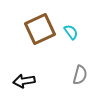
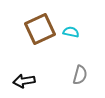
cyan semicircle: rotated 42 degrees counterclockwise
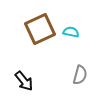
black arrow: rotated 120 degrees counterclockwise
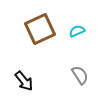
cyan semicircle: moved 6 px right, 1 px up; rotated 35 degrees counterclockwise
gray semicircle: rotated 48 degrees counterclockwise
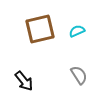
brown square: rotated 12 degrees clockwise
gray semicircle: moved 1 px left
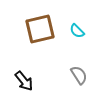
cyan semicircle: rotated 112 degrees counterclockwise
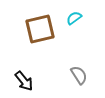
cyan semicircle: moved 3 px left, 13 px up; rotated 98 degrees clockwise
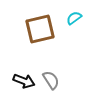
gray semicircle: moved 28 px left, 5 px down
black arrow: rotated 30 degrees counterclockwise
